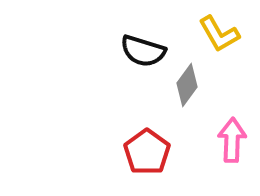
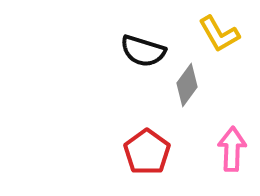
pink arrow: moved 9 px down
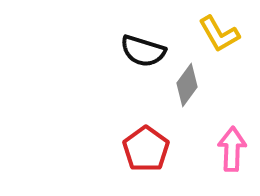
red pentagon: moved 1 px left, 3 px up
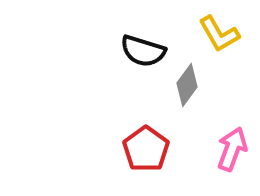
pink arrow: rotated 18 degrees clockwise
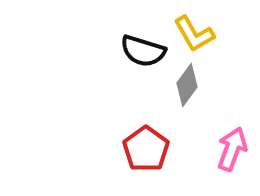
yellow L-shape: moved 25 px left
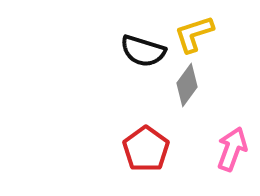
yellow L-shape: rotated 102 degrees clockwise
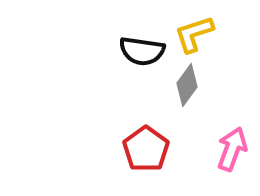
black semicircle: moved 1 px left; rotated 9 degrees counterclockwise
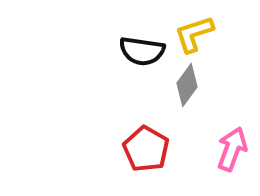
red pentagon: rotated 6 degrees counterclockwise
